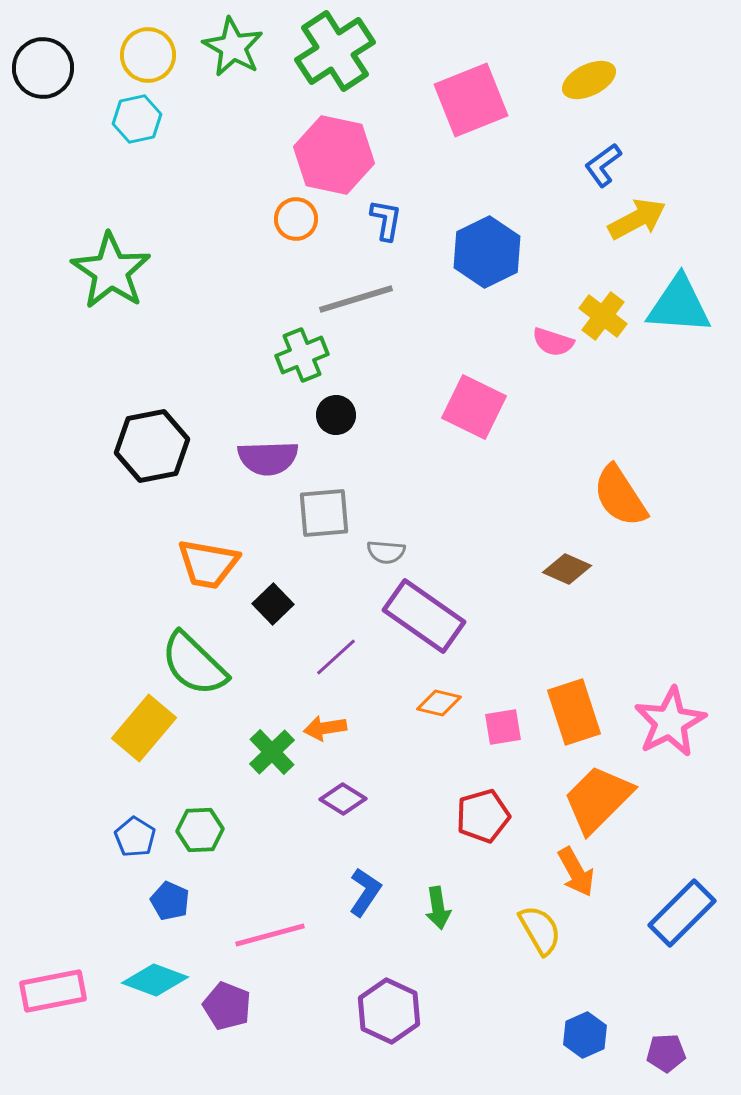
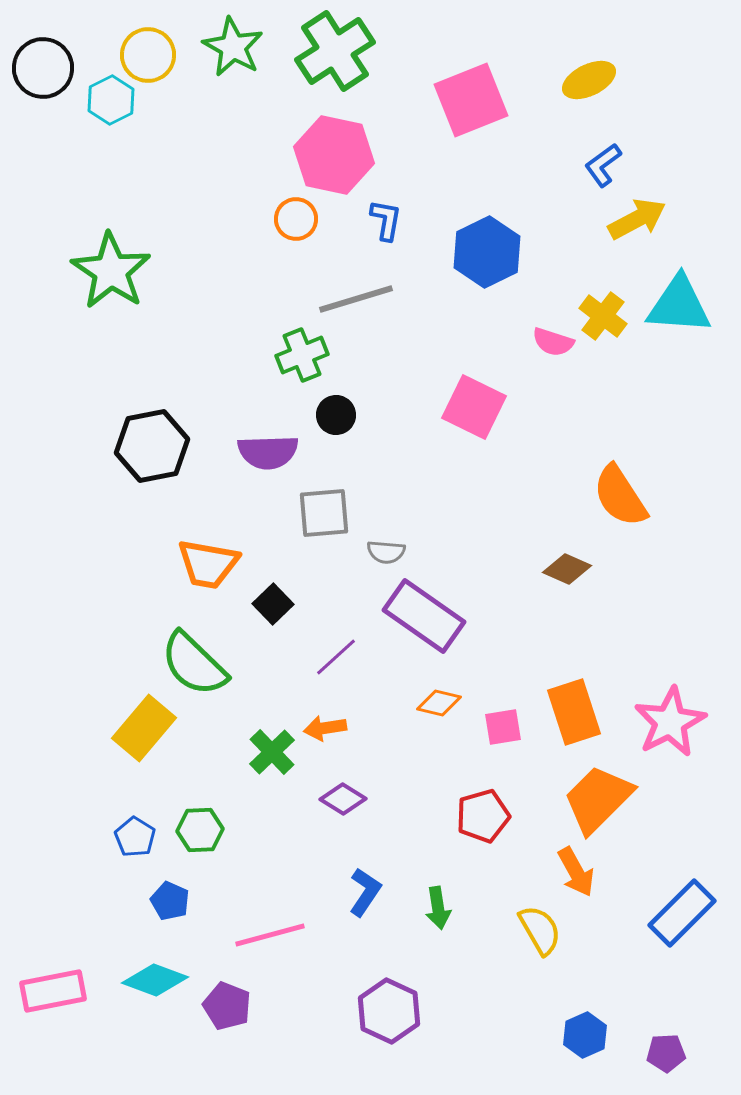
cyan hexagon at (137, 119): moved 26 px left, 19 px up; rotated 15 degrees counterclockwise
purple semicircle at (268, 458): moved 6 px up
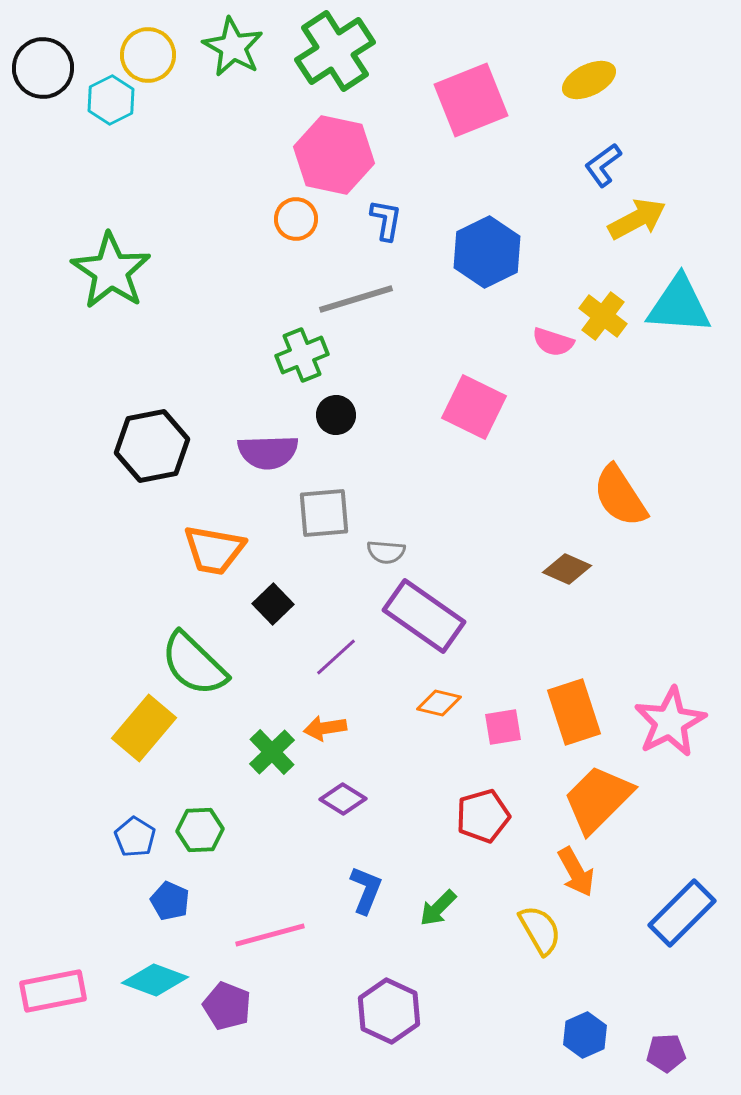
orange trapezoid at (208, 564): moved 6 px right, 14 px up
blue L-shape at (365, 892): moved 1 px right, 2 px up; rotated 12 degrees counterclockwise
green arrow at (438, 908): rotated 54 degrees clockwise
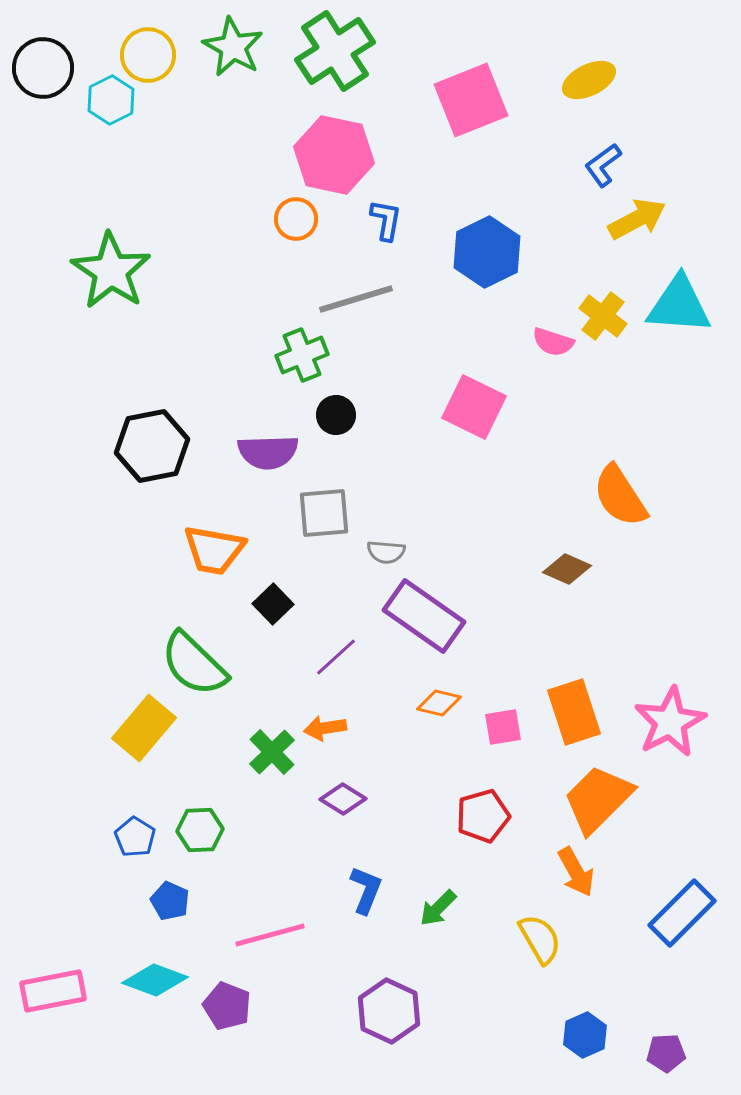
yellow semicircle at (540, 930): moved 9 px down
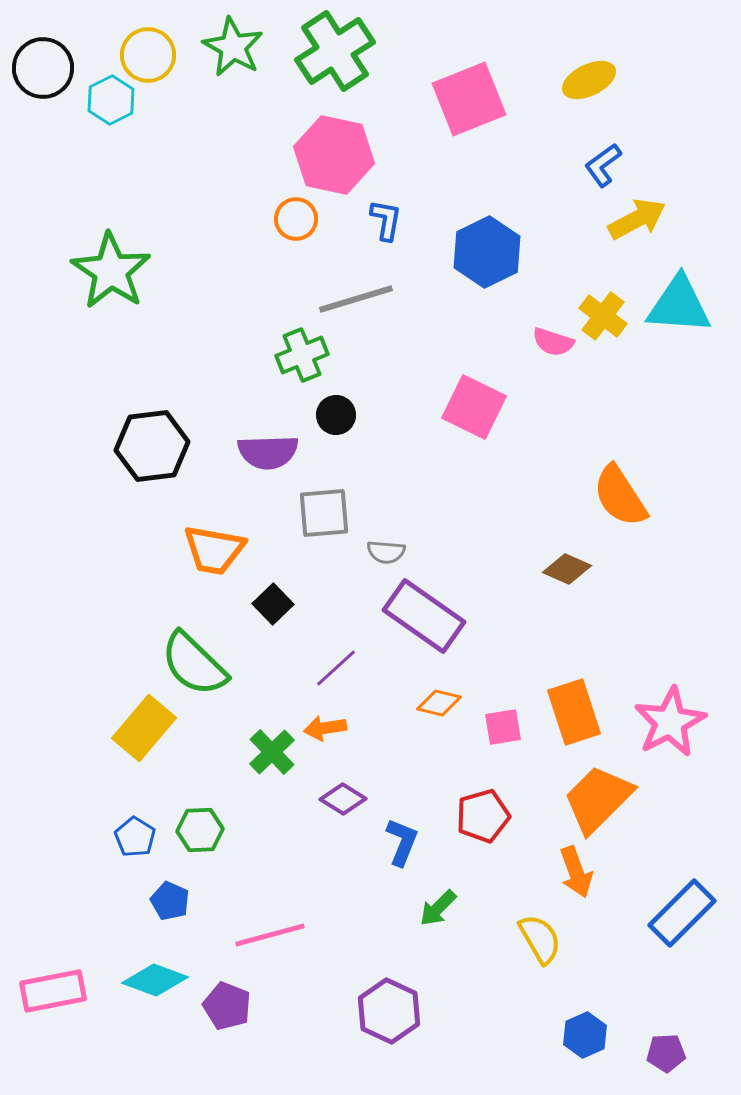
pink square at (471, 100): moved 2 px left, 1 px up
black hexagon at (152, 446): rotated 4 degrees clockwise
purple line at (336, 657): moved 11 px down
orange arrow at (576, 872): rotated 9 degrees clockwise
blue L-shape at (366, 890): moved 36 px right, 48 px up
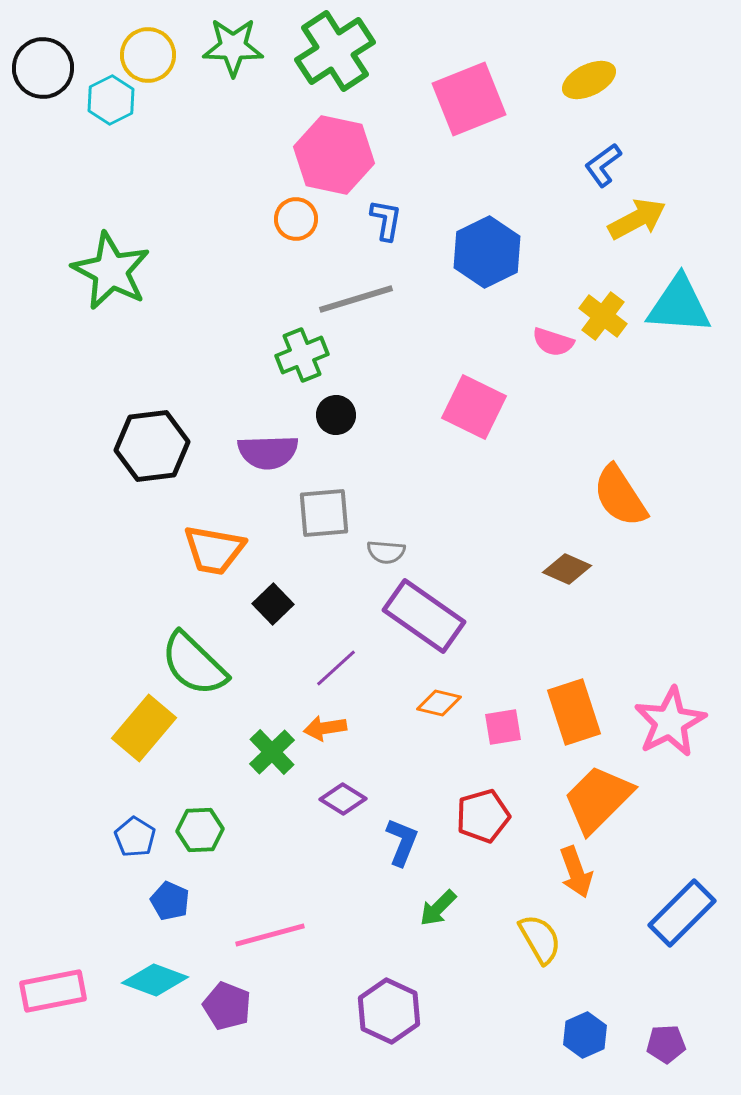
green star at (233, 47): rotated 28 degrees counterclockwise
green star at (111, 271): rotated 6 degrees counterclockwise
purple pentagon at (666, 1053): moved 9 px up
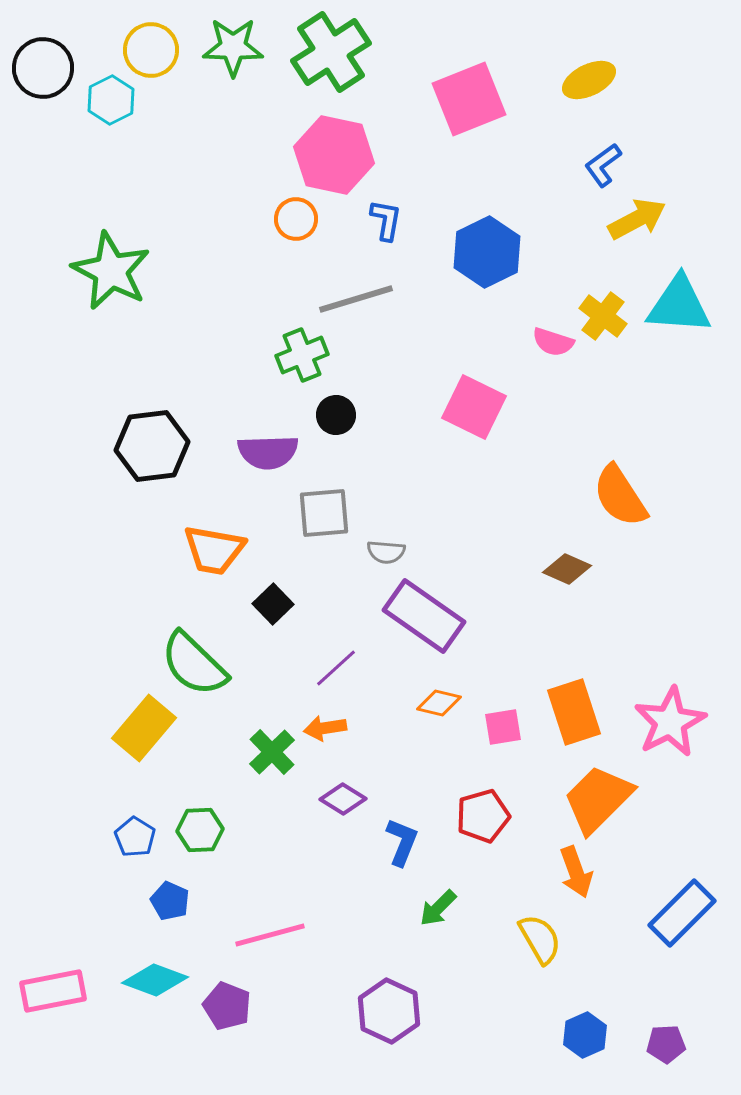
green cross at (335, 51): moved 4 px left, 1 px down
yellow circle at (148, 55): moved 3 px right, 5 px up
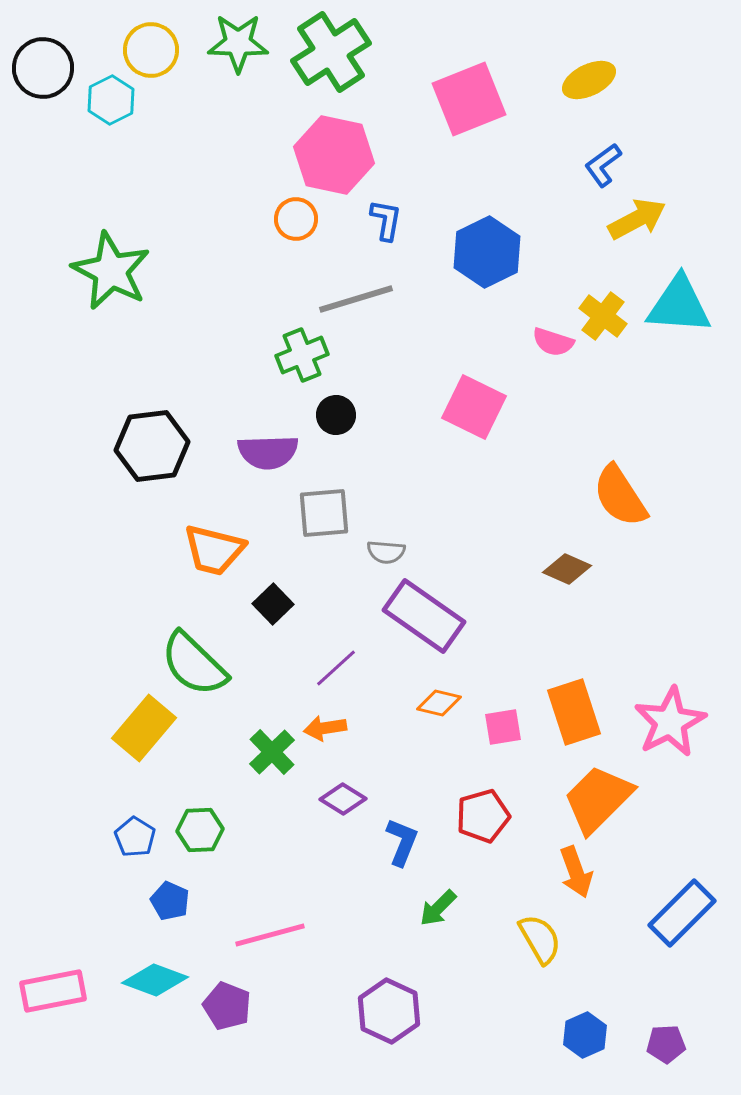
green star at (233, 47): moved 5 px right, 4 px up
orange trapezoid at (214, 550): rotated 4 degrees clockwise
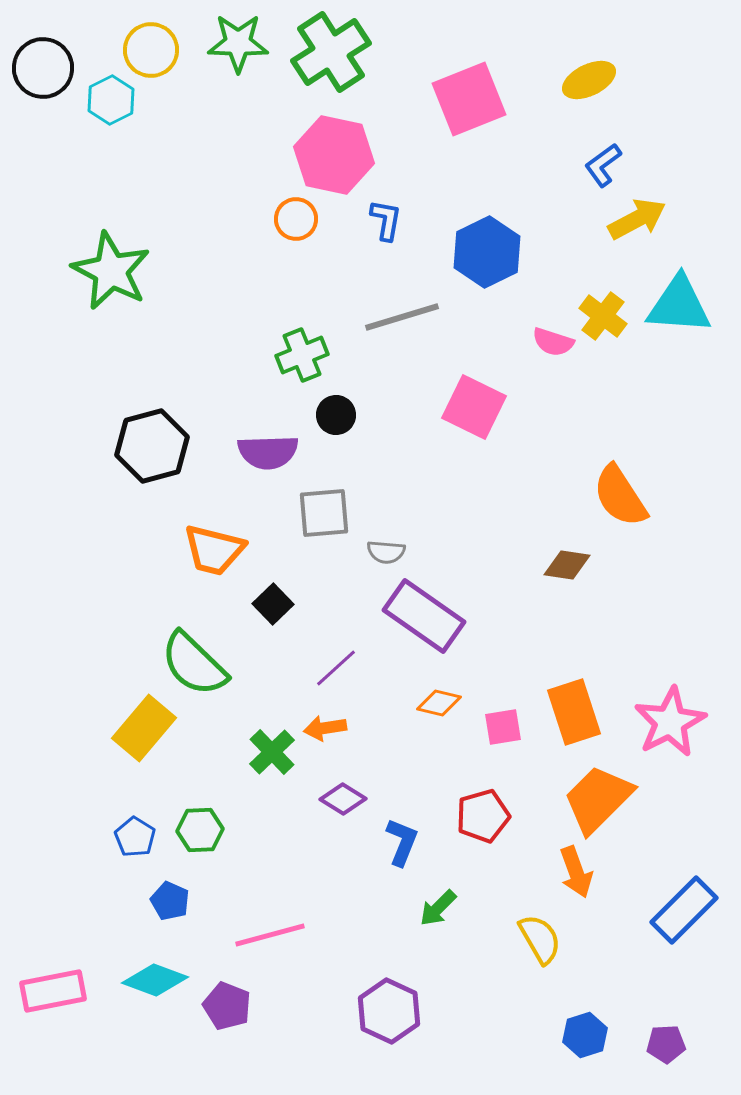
gray line at (356, 299): moved 46 px right, 18 px down
black hexagon at (152, 446): rotated 8 degrees counterclockwise
brown diamond at (567, 569): moved 4 px up; rotated 15 degrees counterclockwise
blue rectangle at (682, 913): moved 2 px right, 3 px up
blue hexagon at (585, 1035): rotated 6 degrees clockwise
